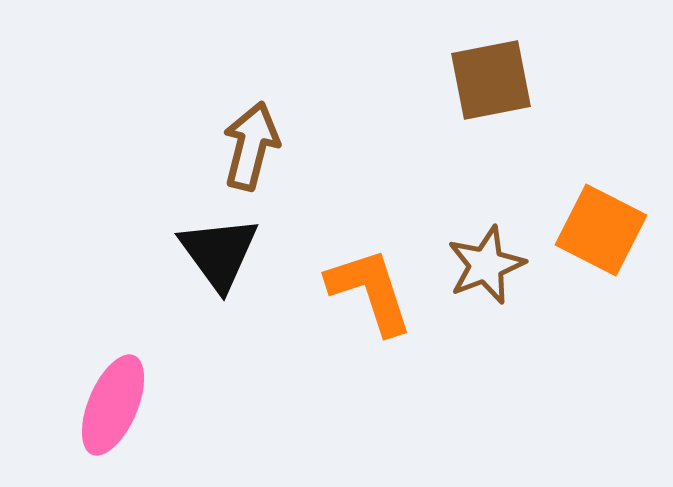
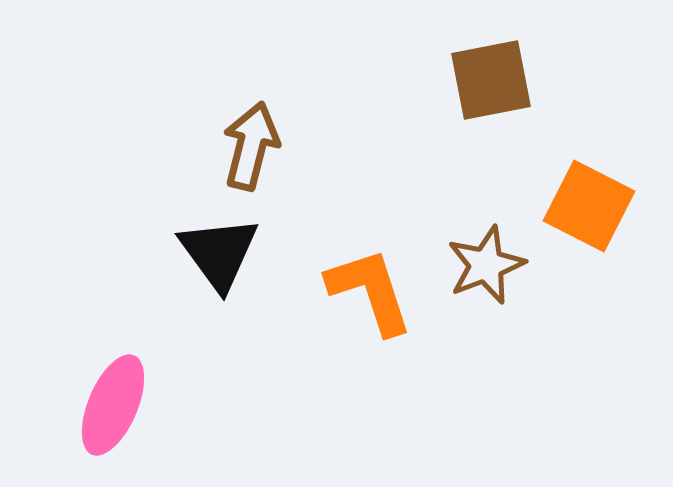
orange square: moved 12 px left, 24 px up
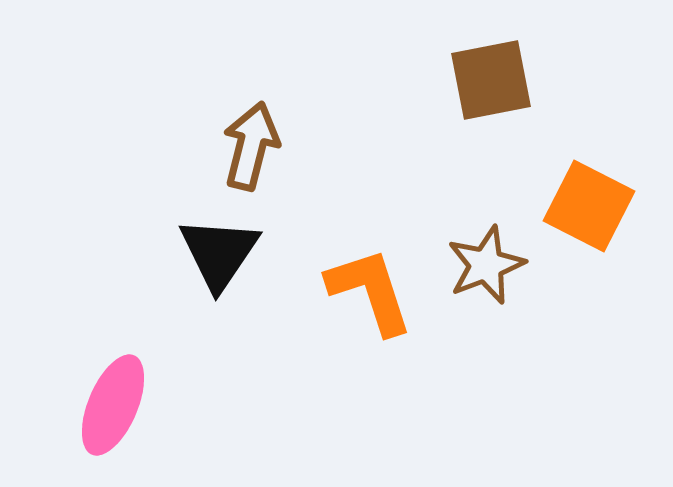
black triangle: rotated 10 degrees clockwise
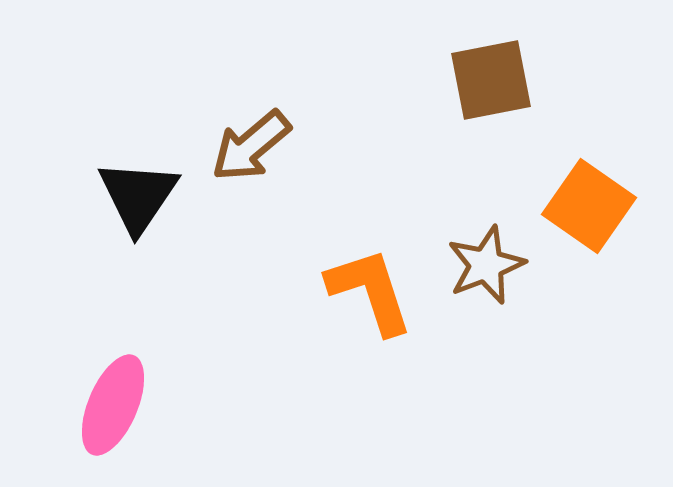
brown arrow: rotated 144 degrees counterclockwise
orange square: rotated 8 degrees clockwise
black triangle: moved 81 px left, 57 px up
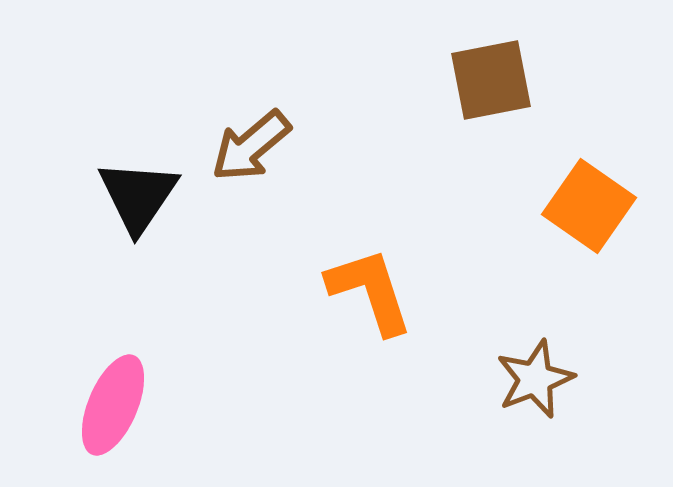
brown star: moved 49 px right, 114 px down
